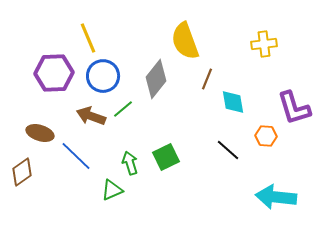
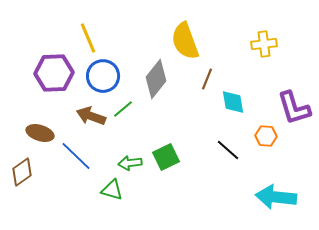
green arrow: rotated 80 degrees counterclockwise
green triangle: rotated 40 degrees clockwise
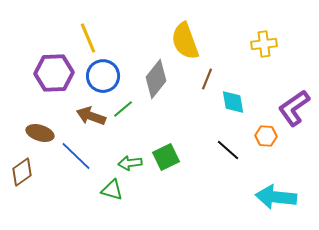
purple L-shape: rotated 72 degrees clockwise
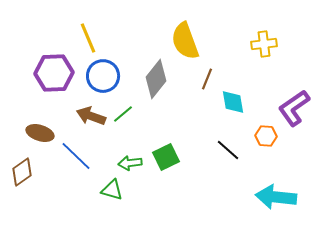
green line: moved 5 px down
